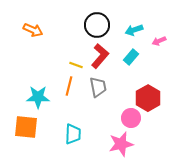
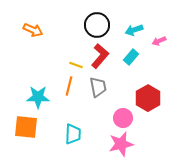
pink circle: moved 8 px left
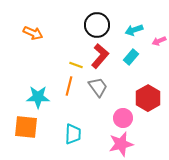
orange arrow: moved 3 px down
gray trapezoid: rotated 25 degrees counterclockwise
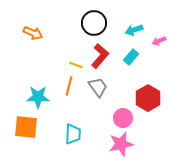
black circle: moved 3 px left, 2 px up
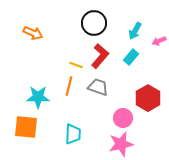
cyan arrow: moved 1 px right, 1 px down; rotated 42 degrees counterclockwise
gray trapezoid: rotated 35 degrees counterclockwise
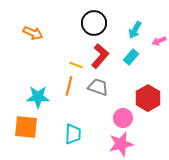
cyan arrow: moved 1 px up
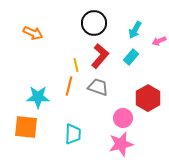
yellow line: rotated 56 degrees clockwise
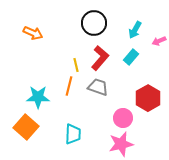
red L-shape: moved 2 px down
orange square: rotated 35 degrees clockwise
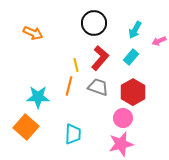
red hexagon: moved 15 px left, 6 px up
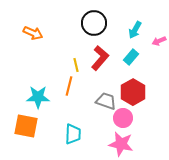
gray trapezoid: moved 8 px right, 14 px down
orange square: moved 1 px up; rotated 30 degrees counterclockwise
pink star: rotated 25 degrees clockwise
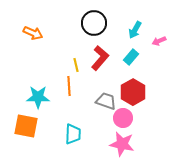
orange line: rotated 18 degrees counterclockwise
pink star: moved 1 px right
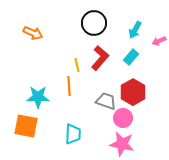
yellow line: moved 1 px right
